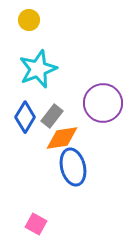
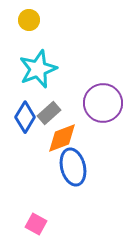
gray rectangle: moved 3 px left, 3 px up; rotated 10 degrees clockwise
orange diamond: rotated 12 degrees counterclockwise
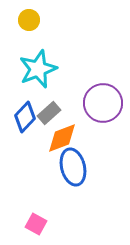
blue diamond: rotated 12 degrees clockwise
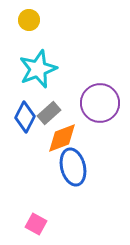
purple circle: moved 3 px left
blue diamond: rotated 16 degrees counterclockwise
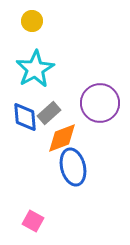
yellow circle: moved 3 px right, 1 px down
cyan star: moved 3 px left; rotated 9 degrees counterclockwise
blue diamond: rotated 32 degrees counterclockwise
pink square: moved 3 px left, 3 px up
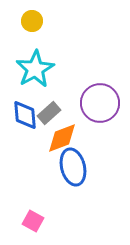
blue diamond: moved 2 px up
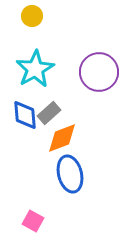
yellow circle: moved 5 px up
purple circle: moved 1 px left, 31 px up
blue ellipse: moved 3 px left, 7 px down
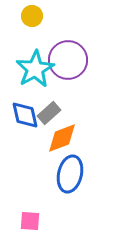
purple circle: moved 31 px left, 12 px up
blue diamond: rotated 8 degrees counterclockwise
blue ellipse: rotated 27 degrees clockwise
pink square: moved 3 px left; rotated 25 degrees counterclockwise
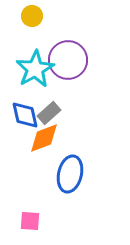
orange diamond: moved 18 px left
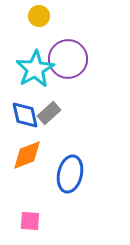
yellow circle: moved 7 px right
purple circle: moved 1 px up
orange diamond: moved 17 px left, 17 px down
